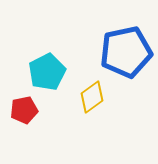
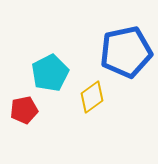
cyan pentagon: moved 3 px right, 1 px down
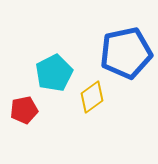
blue pentagon: moved 1 px down
cyan pentagon: moved 4 px right
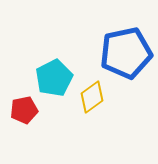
cyan pentagon: moved 5 px down
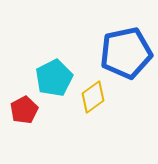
yellow diamond: moved 1 px right
red pentagon: rotated 16 degrees counterclockwise
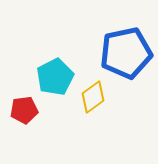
cyan pentagon: moved 1 px right, 1 px up
red pentagon: rotated 20 degrees clockwise
